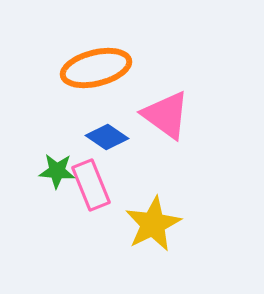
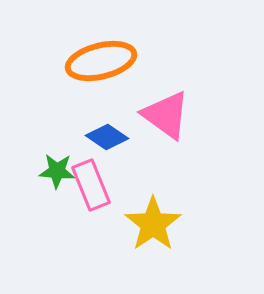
orange ellipse: moved 5 px right, 7 px up
yellow star: rotated 8 degrees counterclockwise
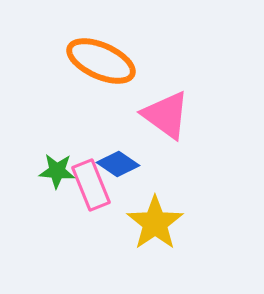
orange ellipse: rotated 38 degrees clockwise
blue diamond: moved 11 px right, 27 px down
yellow star: moved 2 px right, 1 px up
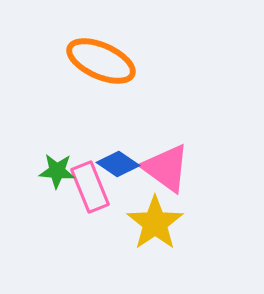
pink triangle: moved 53 px down
pink rectangle: moved 1 px left, 2 px down
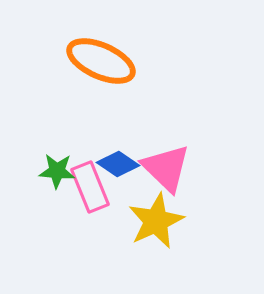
pink triangle: rotated 8 degrees clockwise
yellow star: moved 1 px right, 2 px up; rotated 10 degrees clockwise
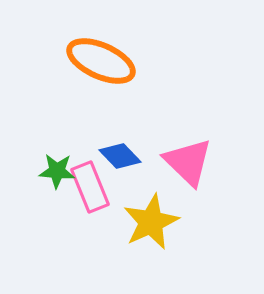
blue diamond: moved 2 px right, 8 px up; rotated 12 degrees clockwise
pink triangle: moved 22 px right, 6 px up
yellow star: moved 5 px left, 1 px down
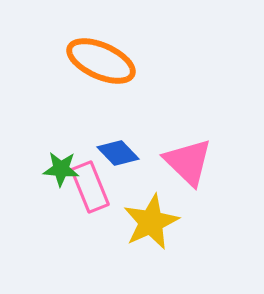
blue diamond: moved 2 px left, 3 px up
green star: moved 4 px right, 2 px up
